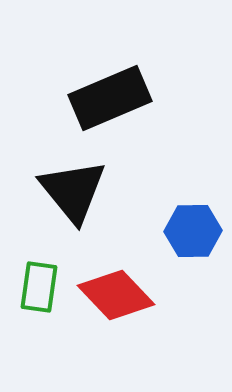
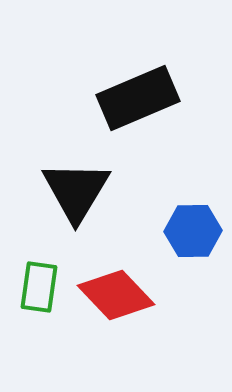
black rectangle: moved 28 px right
black triangle: moved 3 px right; rotated 10 degrees clockwise
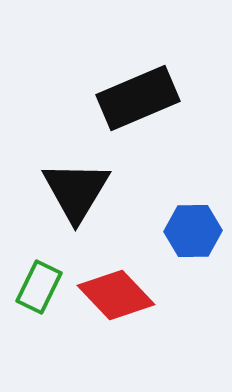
green rectangle: rotated 18 degrees clockwise
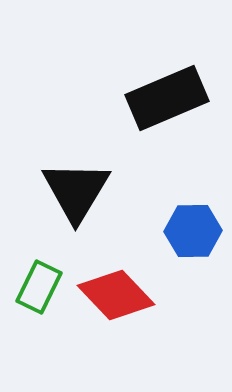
black rectangle: moved 29 px right
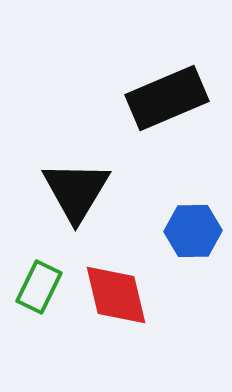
red diamond: rotated 30 degrees clockwise
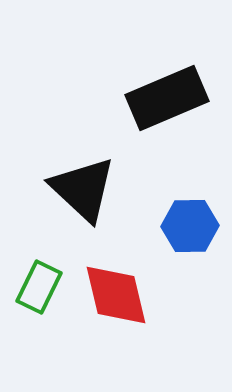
black triangle: moved 7 px right, 2 px up; rotated 18 degrees counterclockwise
blue hexagon: moved 3 px left, 5 px up
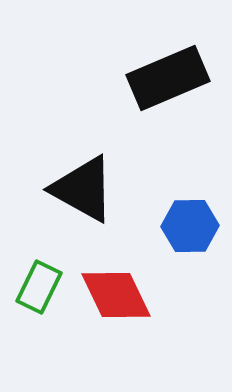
black rectangle: moved 1 px right, 20 px up
black triangle: rotated 14 degrees counterclockwise
red diamond: rotated 12 degrees counterclockwise
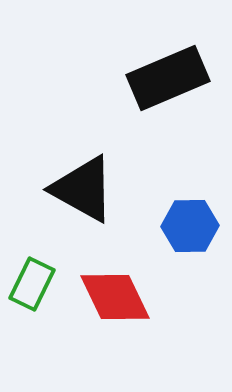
green rectangle: moved 7 px left, 3 px up
red diamond: moved 1 px left, 2 px down
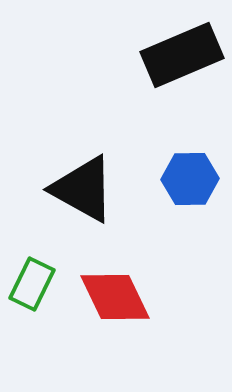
black rectangle: moved 14 px right, 23 px up
blue hexagon: moved 47 px up
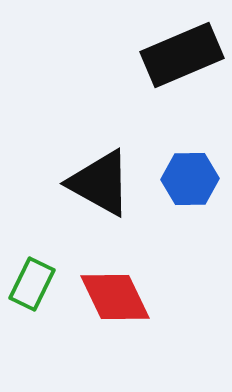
black triangle: moved 17 px right, 6 px up
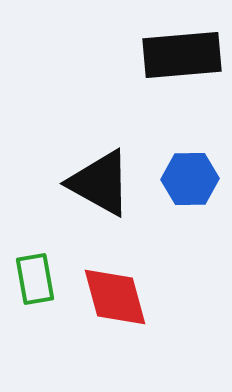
black rectangle: rotated 18 degrees clockwise
green rectangle: moved 3 px right, 5 px up; rotated 36 degrees counterclockwise
red diamond: rotated 10 degrees clockwise
